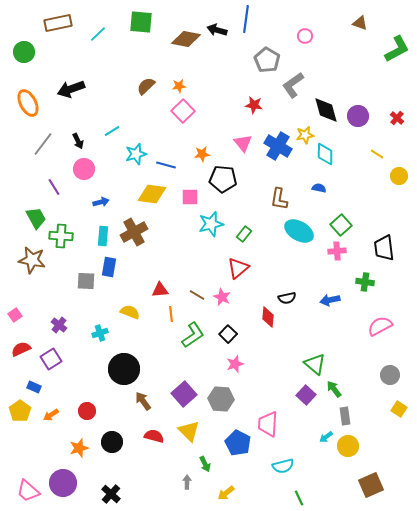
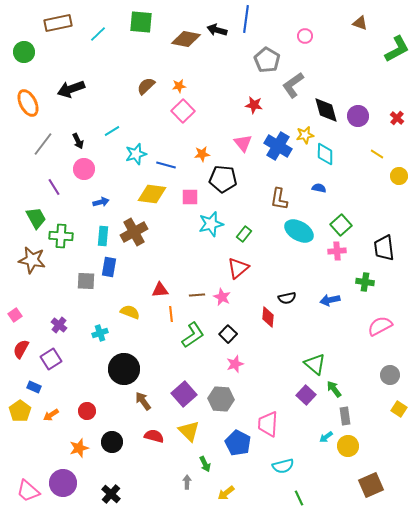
brown line at (197, 295): rotated 35 degrees counterclockwise
red semicircle at (21, 349): rotated 36 degrees counterclockwise
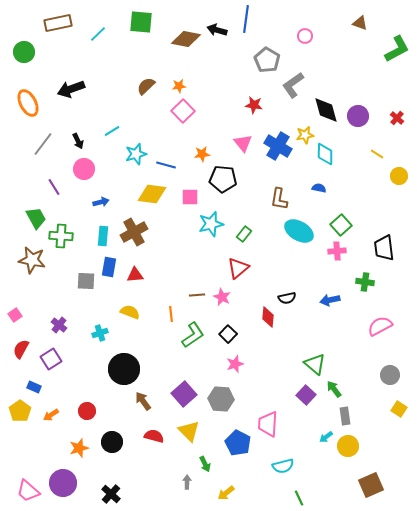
red triangle at (160, 290): moved 25 px left, 15 px up
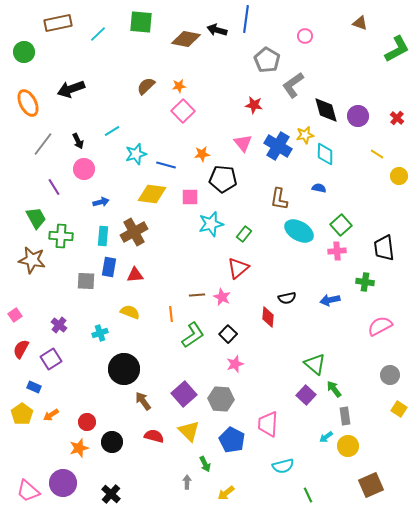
yellow pentagon at (20, 411): moved 2 px right, 3 px down
red circle at (87, 411): moved 11 px down
blue pentagon at (238, 443): moved 6 px left, 3 px up
green line at (299, 498): moved 9 px right, 3 px up
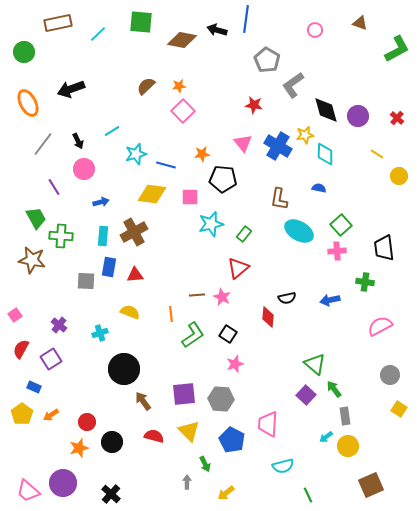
pink circle at (305, 36): moved 10 px right, 6 px up
brown diamond at (186, 39): moved 4 px left, 1 px down
black square at (228, 334): rotated 12 degrees counterclockwise
purple square at (184, 394): rotated 35 degrees clockwise
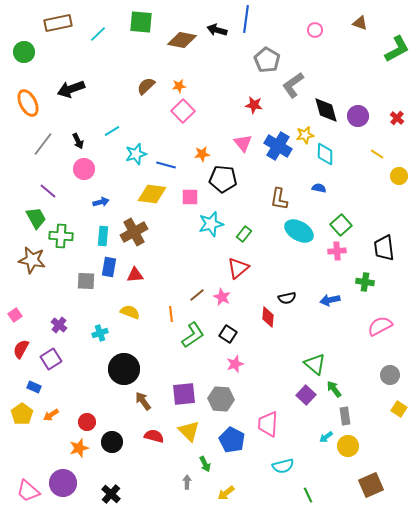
purple line at (54, 187): moved 6 px left, 4 px down; rotated 18 degrees counterclockwise
brown line at (197, 295): rotated 35 degrees counterclockwise
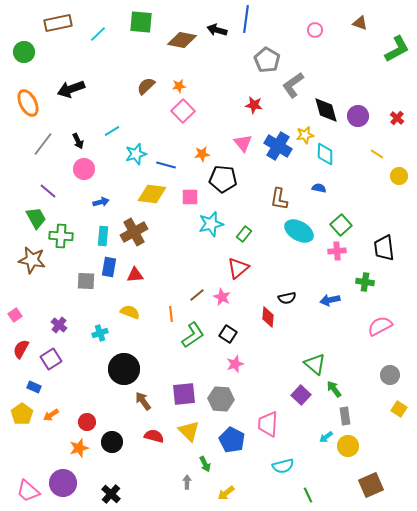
purple square at (306, 395): moved 5 px left
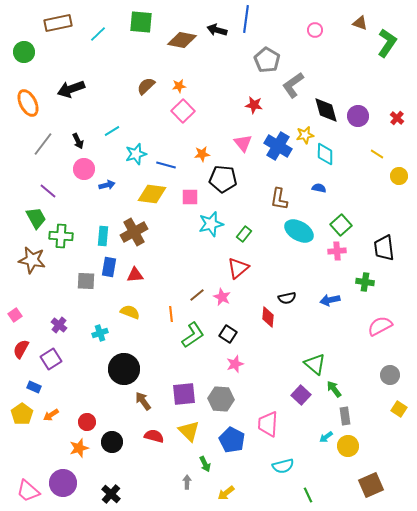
green L-shape at (397, 49): moved 10 px left, 6 px up; rotated 28 degrees counterclockwise
blue arrow at (101, 202): moved 6 px right, 17 px up
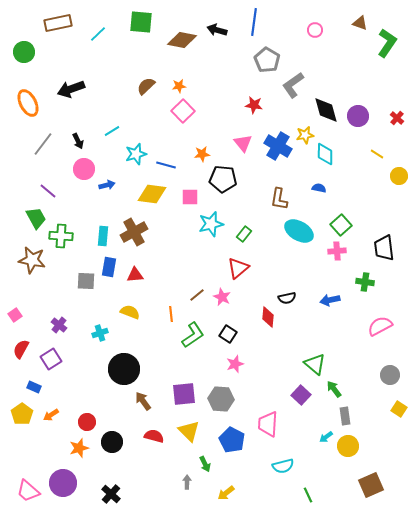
blue line at (246, 19): moved 8 px right, 3 px down
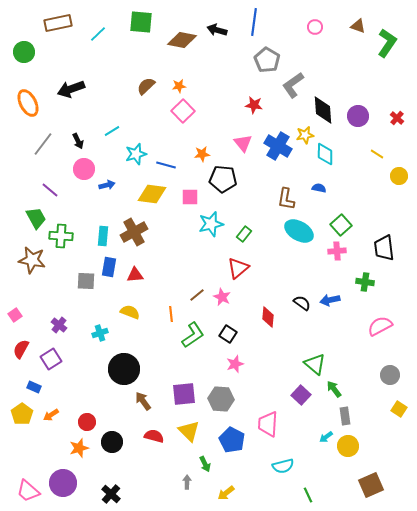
brown triangle at (360, 23): moved 2 px left, 3 px down
pink circle at (315, 30): moved 3 px up
black diamond at (326, 110): moved 3 px left; rotated 12 degrees clockwise
purple line at (48, 191): moved 2 px right, 1 px up
brown L-shape at (279, 199): moved 7 px right
black semicircle at (287, 298): moved 15 px right, 5 px down; rotated 132 degrees counterclockwise
